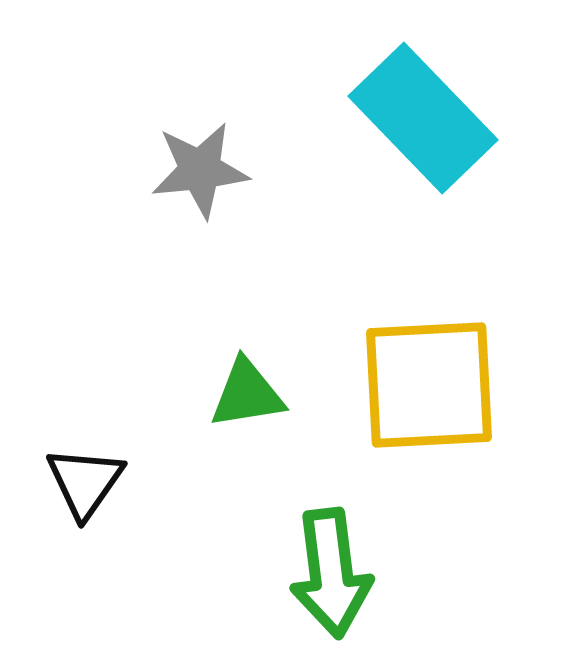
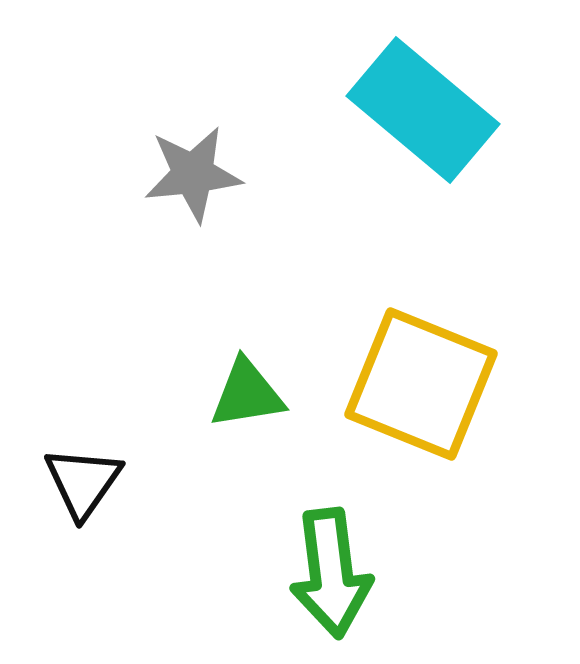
cyan rectangle: moved 8 px up; rotated 6 degrees counterclockwise
gray star: moved 7 px left, 4 px down
yellow square: moved 8 px left, 1 px up; rotated 25 degrees clockwise
black triangle: moved 2 px left
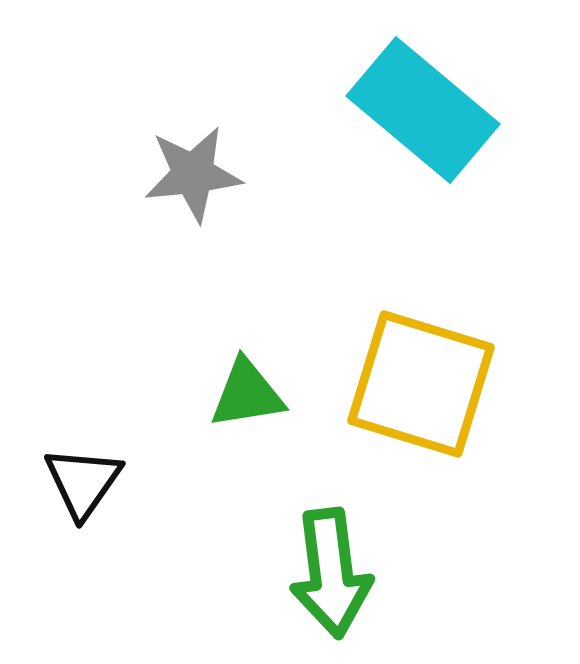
yellow square: rotated 5 degrees counterclockwise
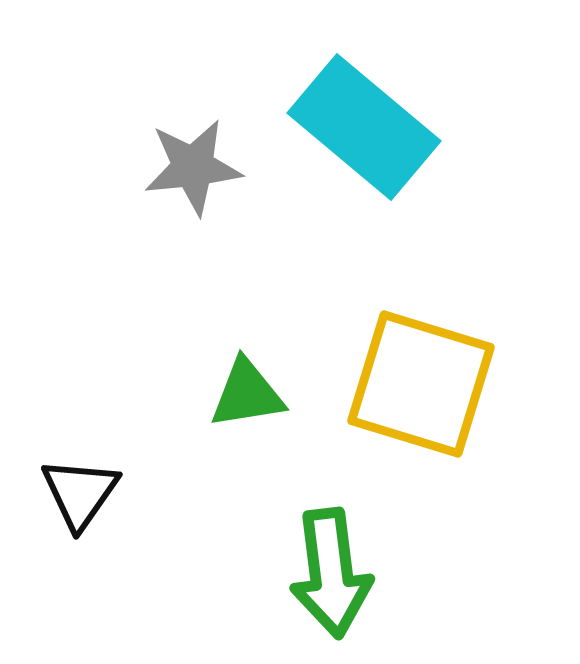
cyan rectangle: moved 59 px left, 17 px down
gray star: moved 7 px up
black triangle: moved 3 px left, 11 px down
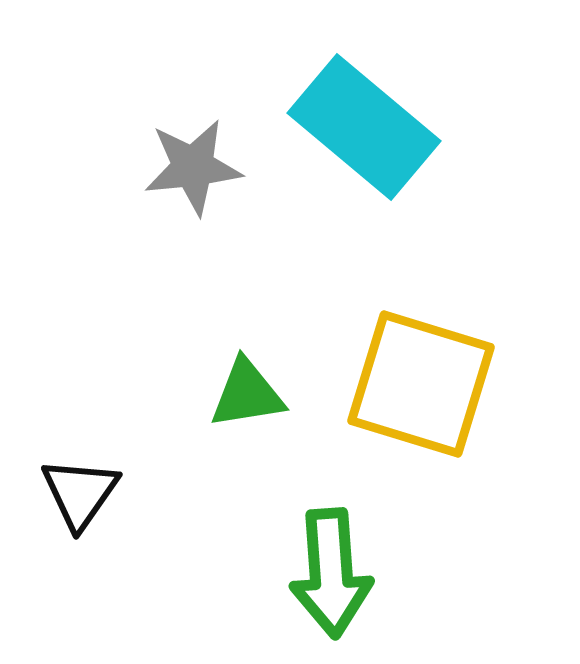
green arrow: rotated 3 degrees clockwise
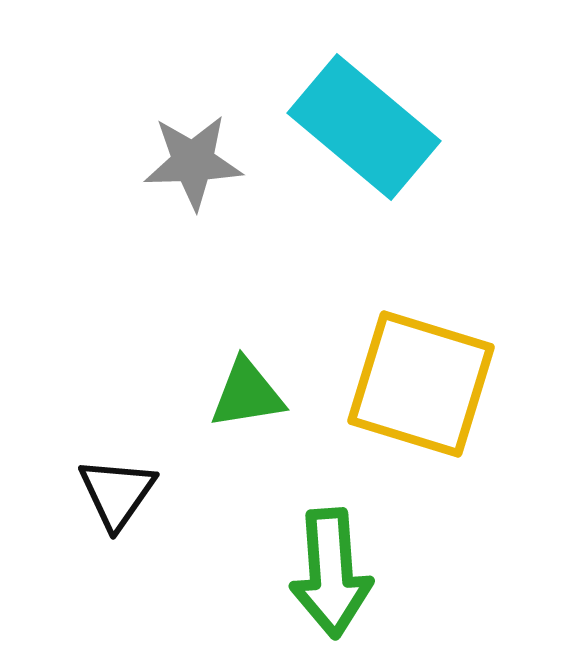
gray star: moved 5 px up; rotated 4 degrees clockwise
black triangle: moved 37 px right
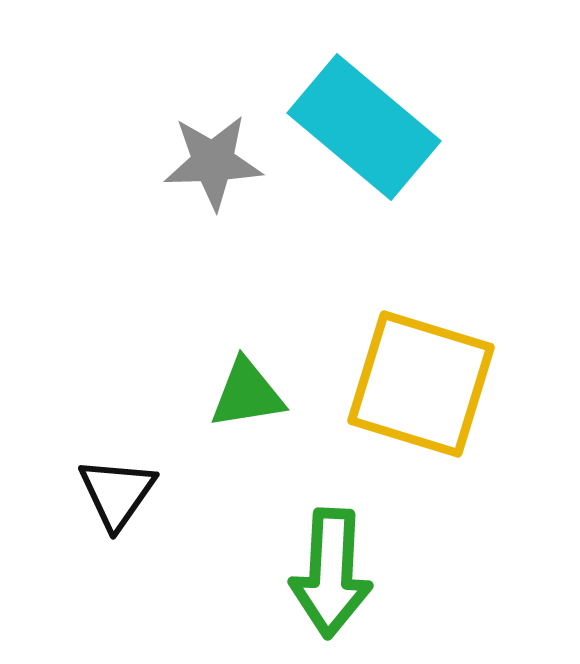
gray star: moved 20 px right
green arrow: rotated 7 degrees clockwise
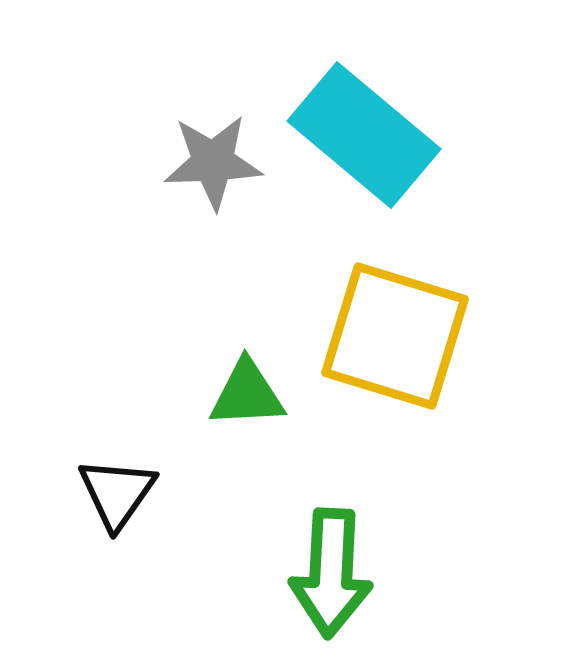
cyan rectangle: moved 8 px down
yellow square: moved 26 px left, 48 px up
green triangle: rotated 6 degrees clockwise
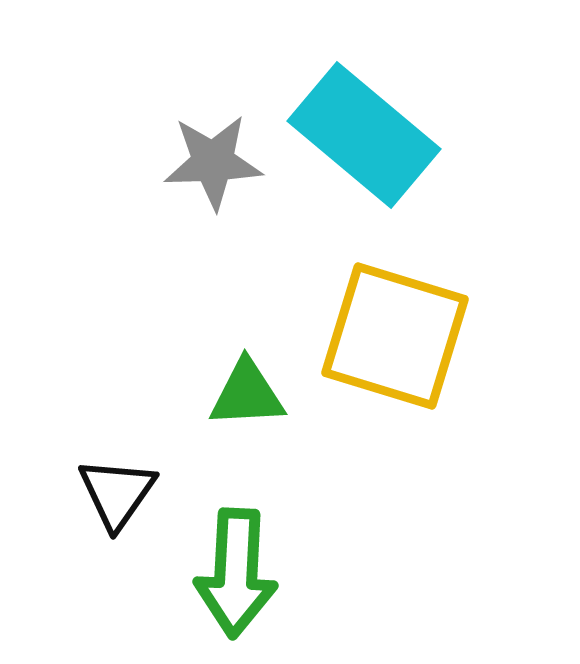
green arrow: moved 95 px left
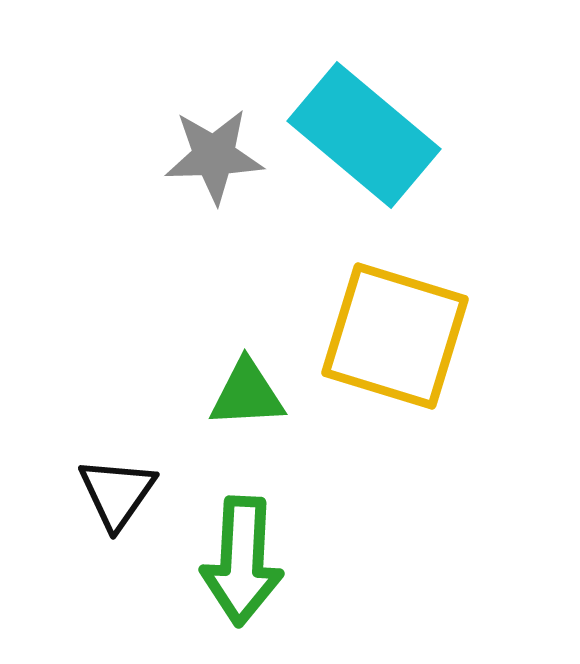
gray star: moved 1 px right, 6 px up
green arrow: moved 6 px right, 12 px up
